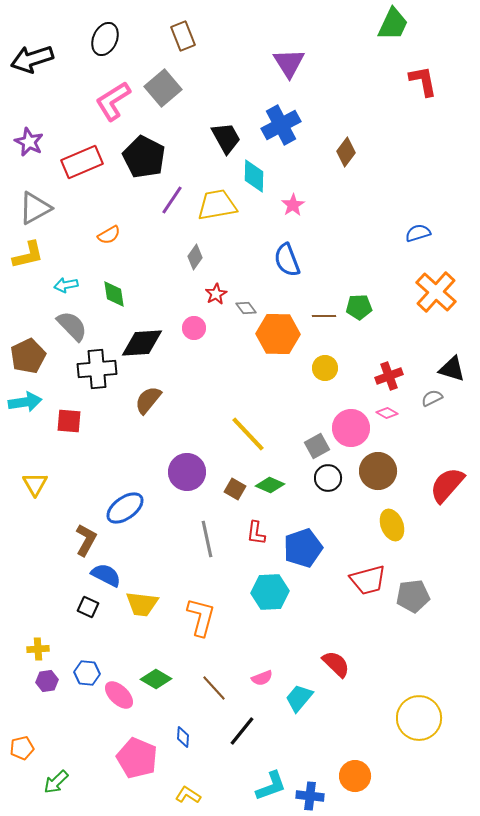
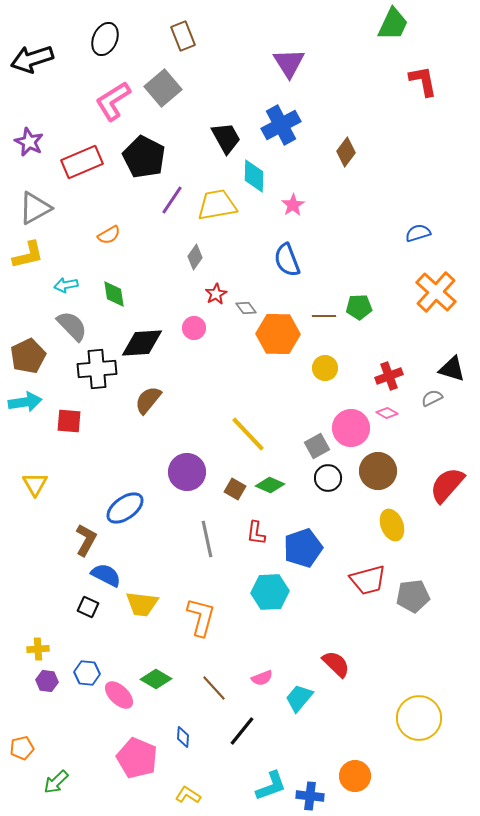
purple hexagon at (47, 681): rotated 15 degrees clockwise
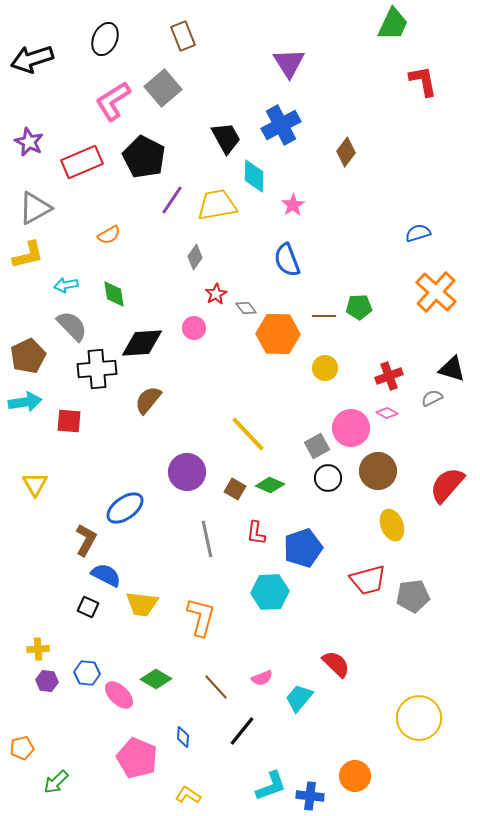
brown line at (214, 688): moved 2 px right, 1 px up
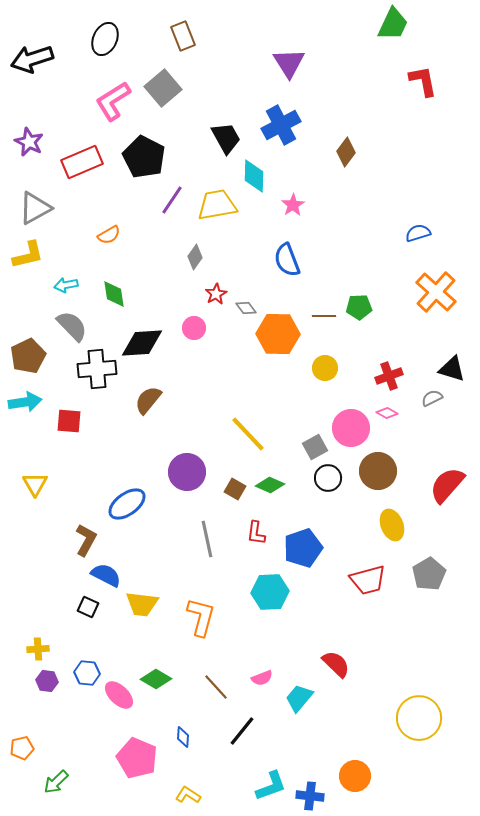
gray square at (317, 446): moved 2 px left, 1 px down
blue ellipse at (125, 508): moved 2 px right, 4 px up
gray pentagon at (413, 596): moved 16 px right, 22 px up; rotated 24 degrees counterclockwise
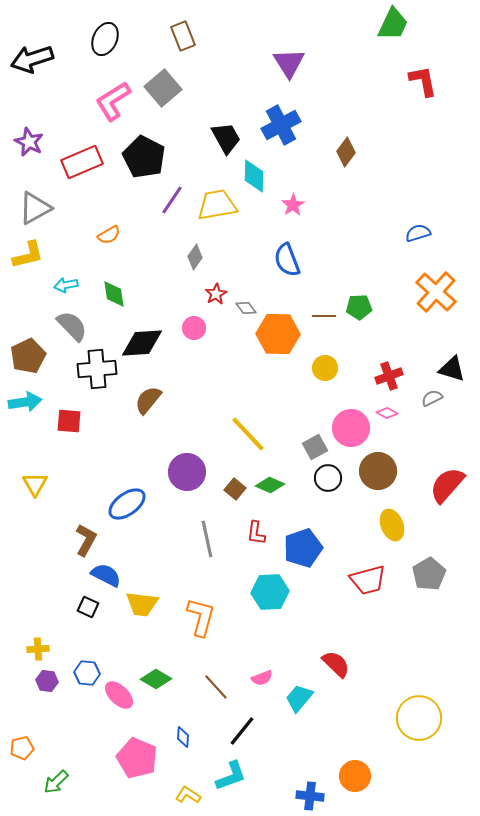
brown square at (235, 489): rotated 10 degrees clockwise
cyan L-shape at (271, 786): moved 40 px left, 10 px up
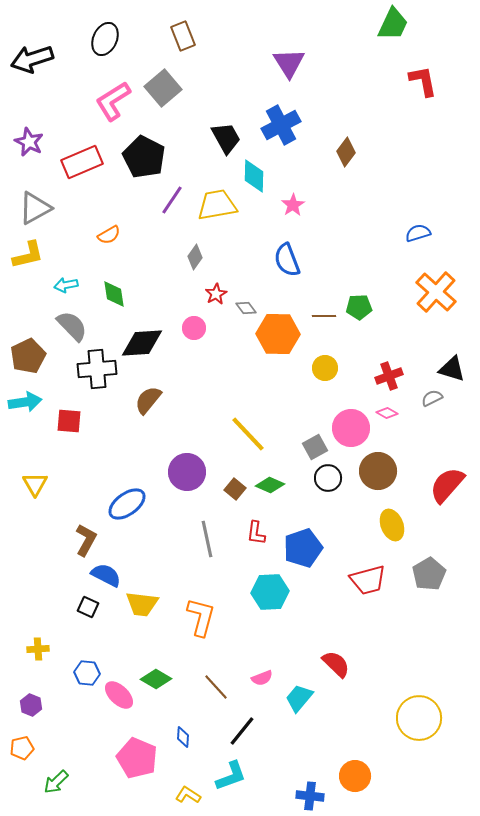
purple hexagon at (47, 681): moved 16 px left, 24 px down; rotated 15 degrees clockwise
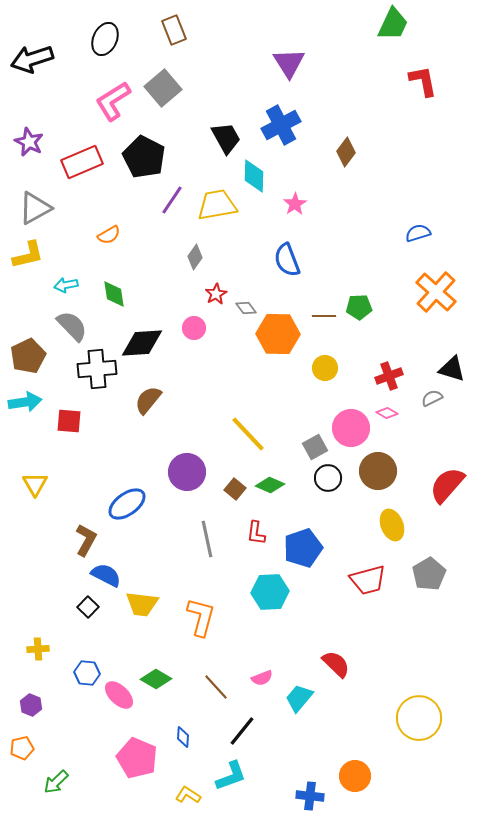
brown rectangle at (183, 36): moved 9 px left, 6 px up
pink star at (293, 205): moved 2 px right, 1 px up
black square at (88, 607): rotated 20 degrees clockwise
